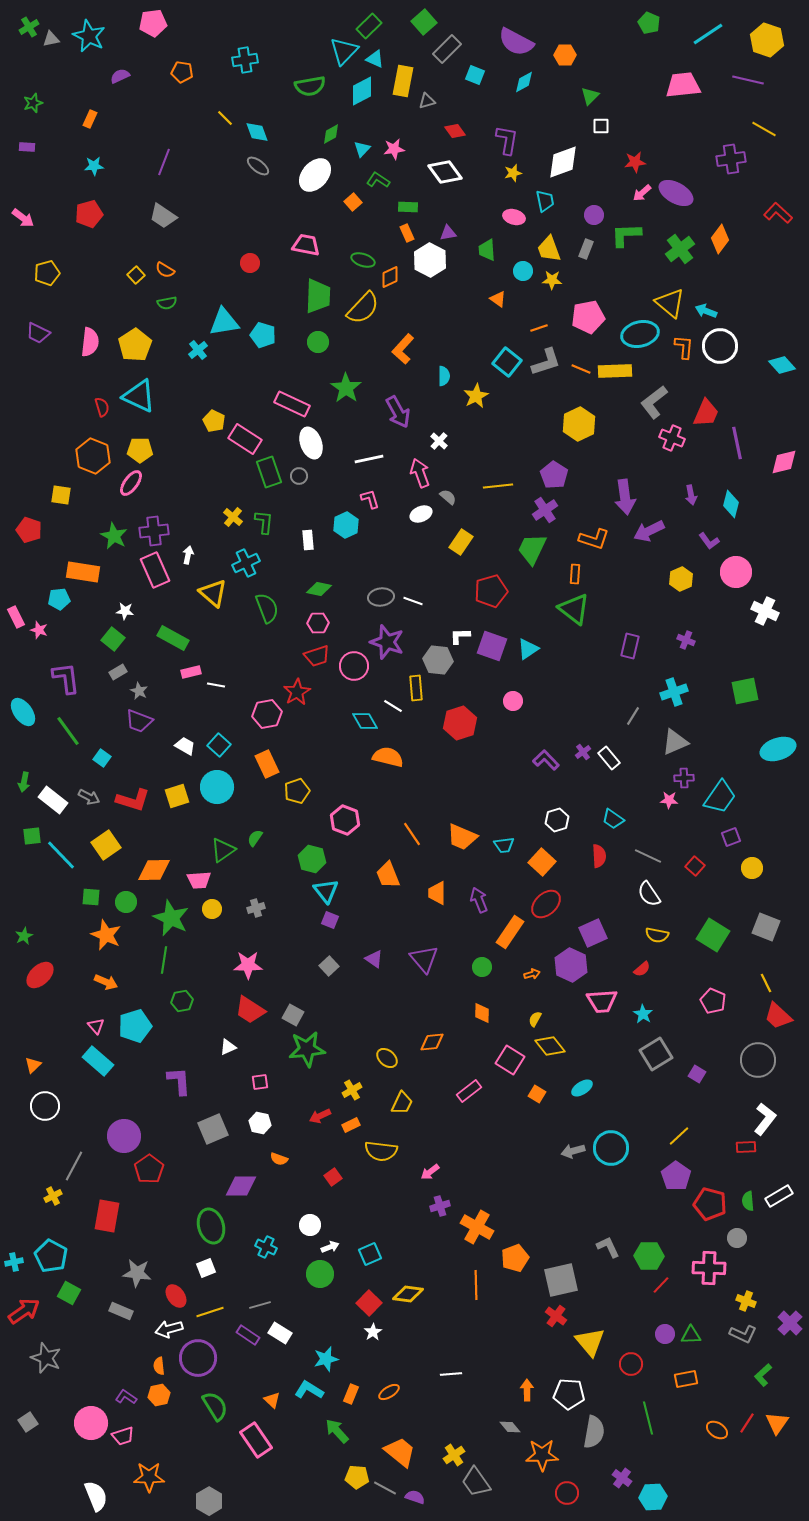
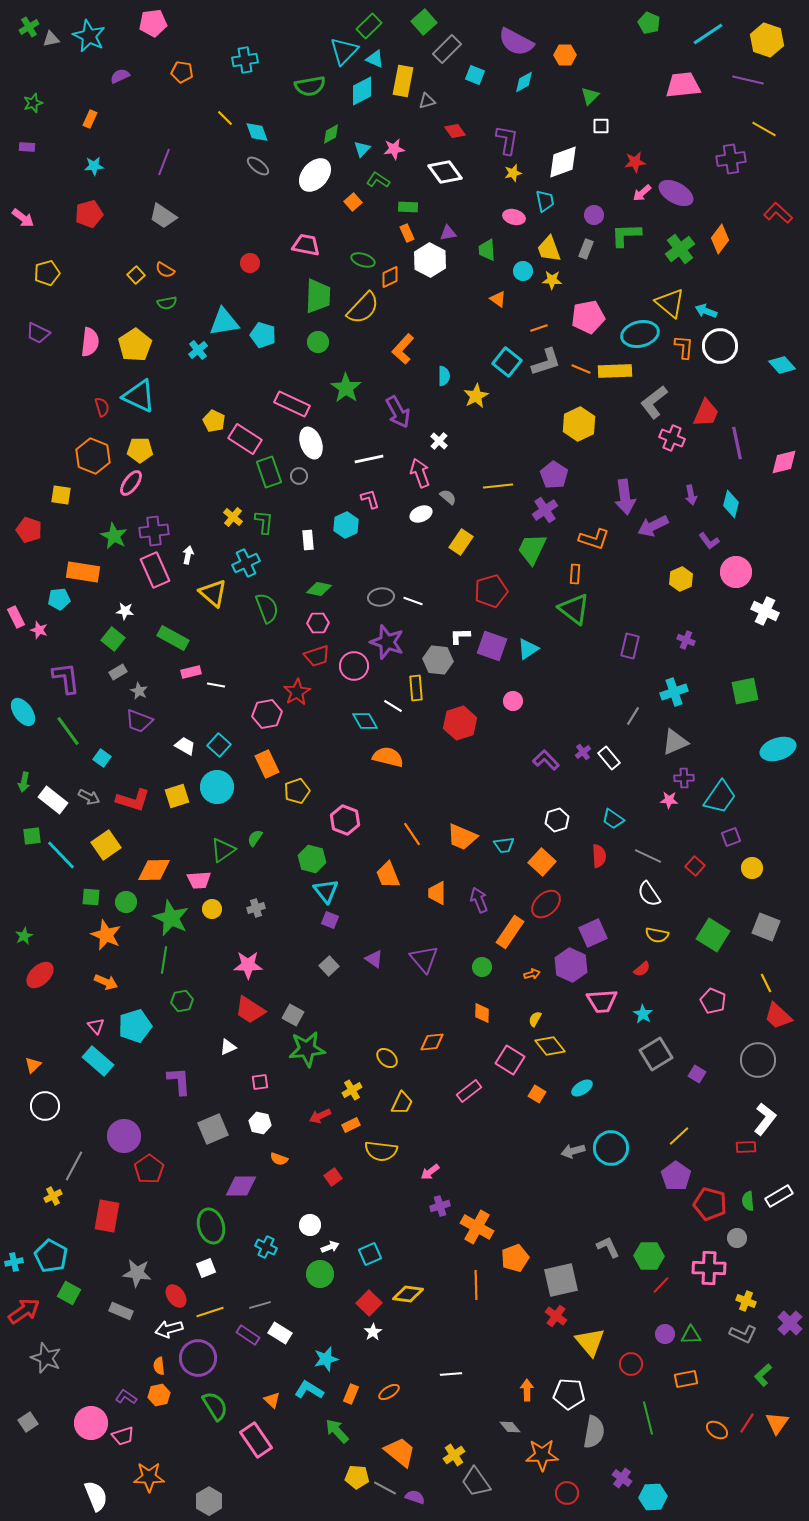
purple arrow at (649, 531): moved 4 px right, 5 px up
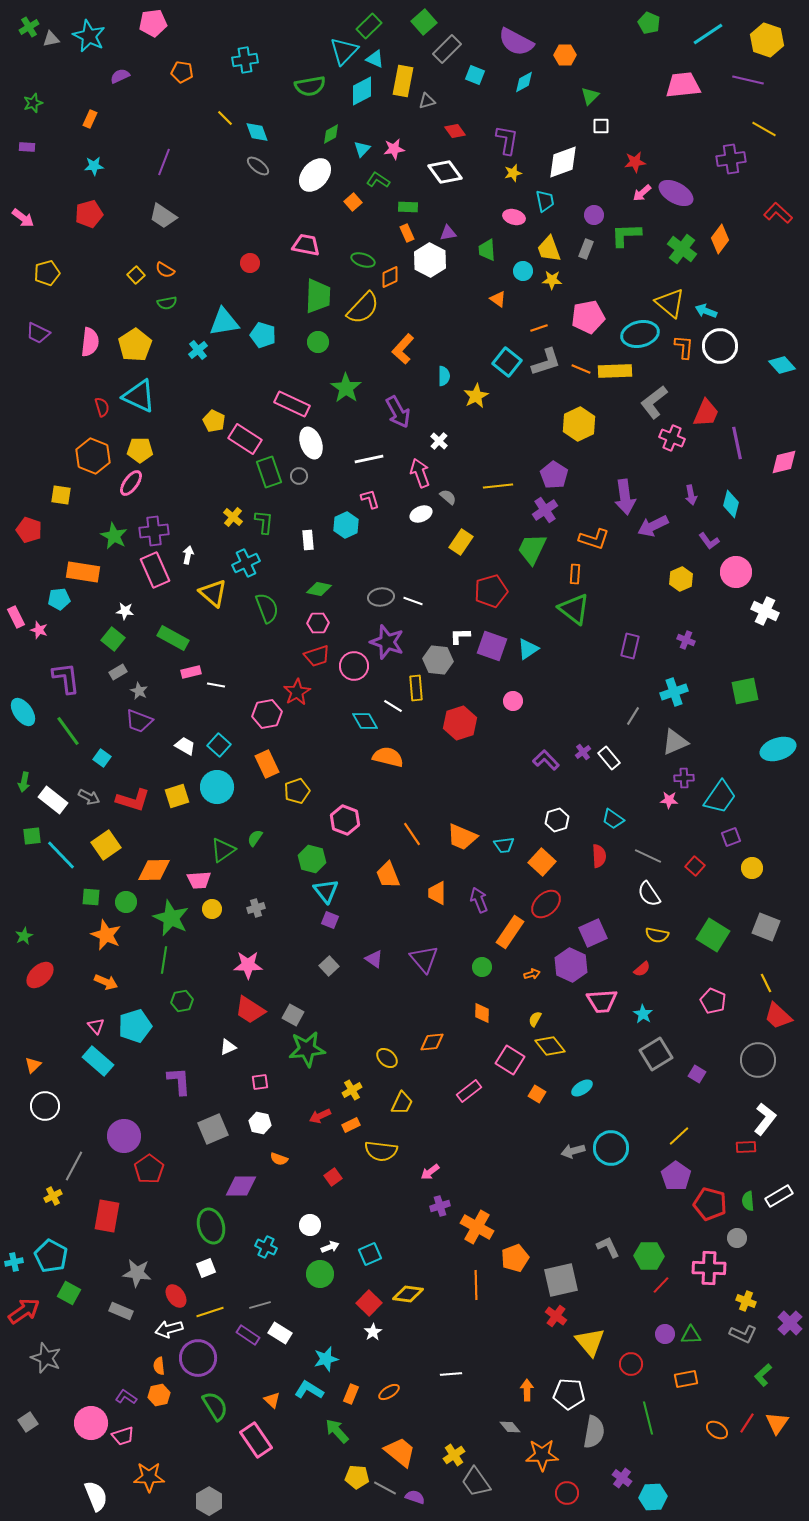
green cross at (680, 249): moved 2 px right; rotated 16 degrees counterclockwise
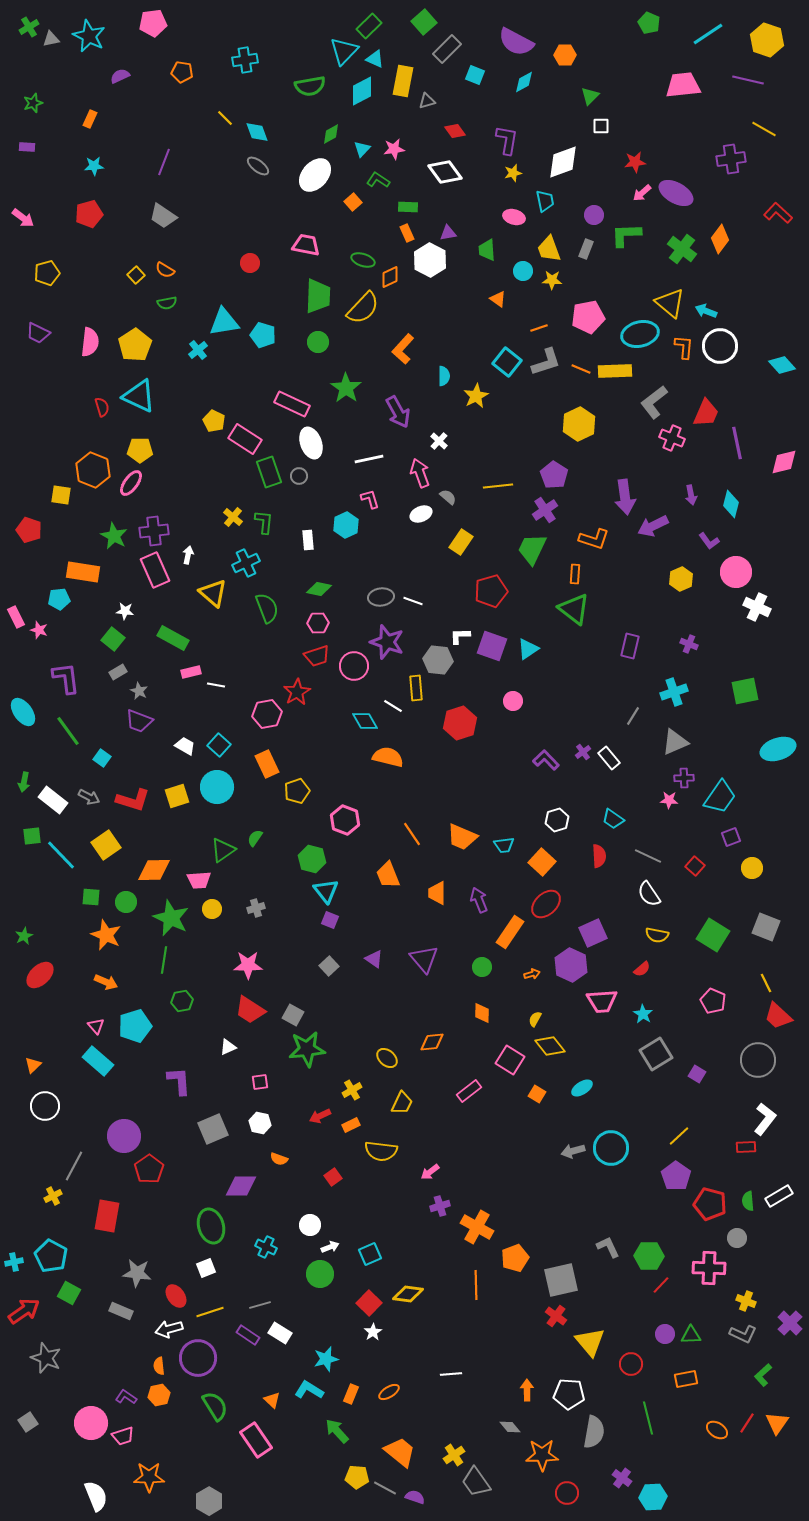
orange hexagon at (93, 456): moved 14 px down
white cross at (765, 611): moved 8 px left, 4 px up
purple cross at (686, 640): moved 3 px right, 4 px down
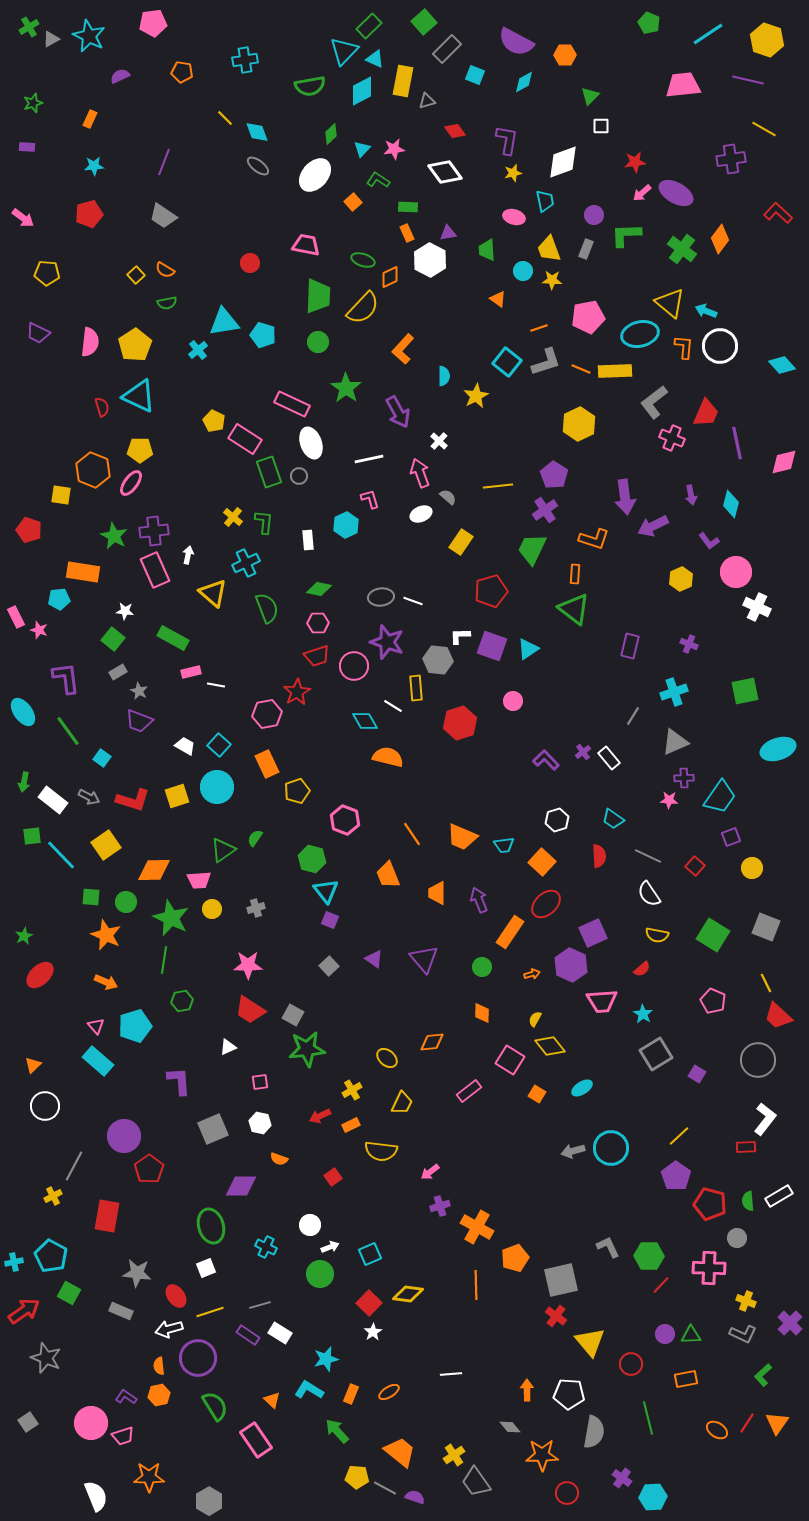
gray triangle at (51, 39): rotated 18 degrees counterclockwise
green diamond at (331, 134): rotated 15 degrees counterclockwise
yellow pentagon at (47, 273): rotated 20 degrees clockwise
